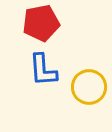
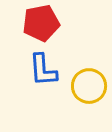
yellow circle: moved 1 px up
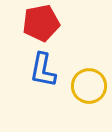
blue L-shape: rotated 15 degrees clockwise
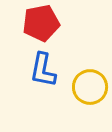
yellow circle: moved 1 px right, 1 px down
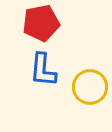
blue L-shape: rotated 6 degrees counterclockwise
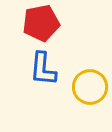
blue L-shape: moved 1 px up
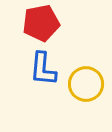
yellow circle: moved 4 px left, 3 px up
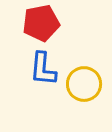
yellow circle: moved 2 px left
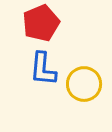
red pentagon: rotated 12 degrees counterclockwise
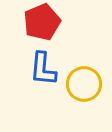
red pentagon: moved 1 px right, 1 px up
